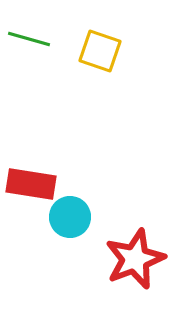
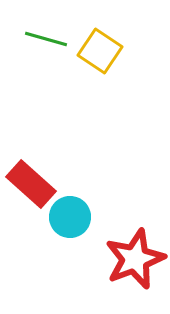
green line: moved 17 px right
yellow square: rotated 15 degrees clockwise
red rectangle: rotated 33 degrees clockwise
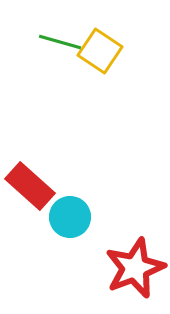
green line: moved 14 px right, 3 px down
red rectangle: moved 1 px left, 2 px down
red star: moved 9 px down
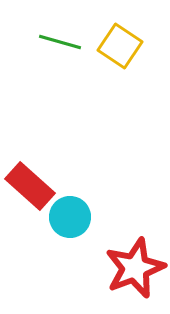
yellow square: moved 20 px right, 5 px up
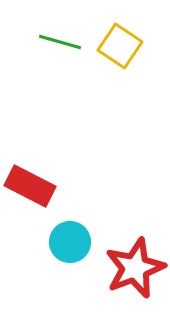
red rectangle: rotated 15 degrees counterclockwise
cyan circle: moved 25 px down
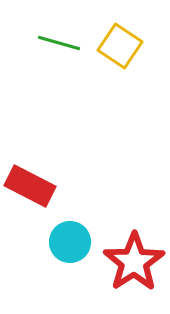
green line: moved 1 px left, 1 px down
red star: moved 1 px left, 6 px up; rotated 12 degrees counterclockwise
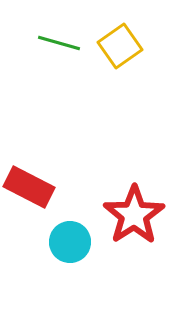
yellow square: rotated 21 degrees clockwise
red rectangle: moved 1 px left, 1 px down
red star: moved 47 px up
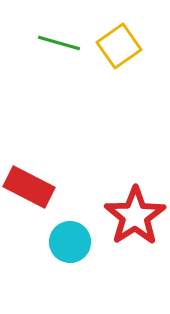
yellow square: moved 1 px left
red star: moved 1 px right, 1 px down
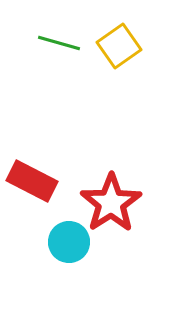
red rectangle: moved 3 px right, 6 px up
red star: moved 24 px left, 13 px up
cyan circle: moved 1 px left
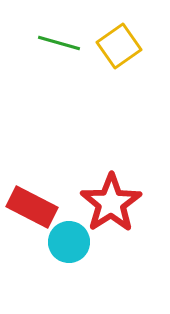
red rectangle: moved 26 px down
